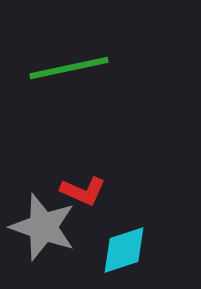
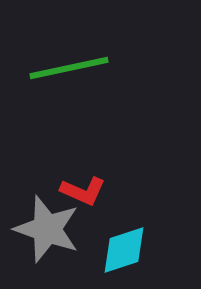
gray star: moved 4 px right, 2 px down
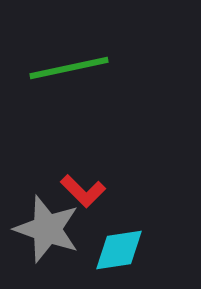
red L-shape: rotated 21 degrees clockwise
cyan diamond: moved 5 px left; rotated 10 degrees clockwise
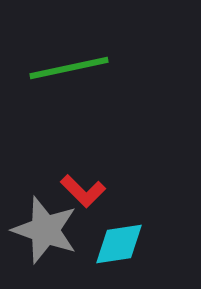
gray star: moved 2 px left, 1 px down
cyan diamond: moved 6 px up
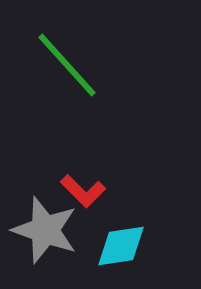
green line: moved 2 px left, 3 px up; rotated 60 degrees clockwise
cyan diamond: moved 2 px right, 2 px down
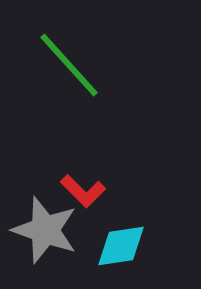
green line: moved 2 px right
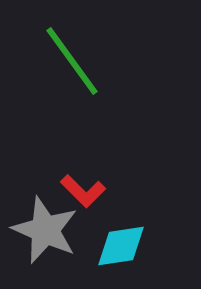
green line: moved 3 px right, 4 px up; rotated 6 degrees clockwise
gray star: rotated 4 degrees clockwise
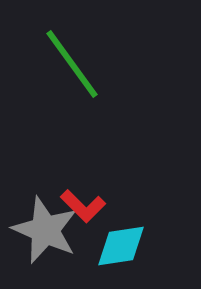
green line: moved 3 px down
red L-shape: moved 15 px down
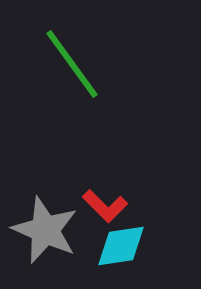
red L-shape: moved 22 px right
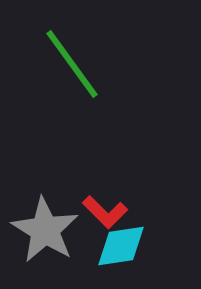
red L-shape: moved 6 px down
gray star: rotated 8 degrees clockwise
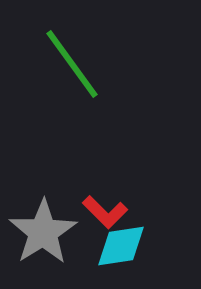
gray star: moved 2 px left, 2 px down; rotated 8 degrees clockwise
